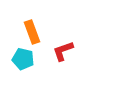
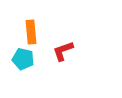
orange rectangle: moved 1 px left; rotated 15 degrees clockwise
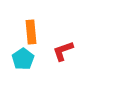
cyan pentagon: rotated 25 degrees clockwise
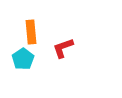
red L-shape: moved 3 px up
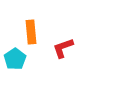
cyan pentagon: moved 8 px left
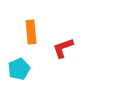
cyan pentagon: moved 4 px right, 10 px down; rotated 10 degrees clockwise
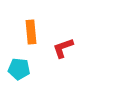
cyan pentagon: rotated 30 degrees clockwise
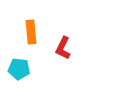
red L-shape: rotated 45 degrees counterclockwise
